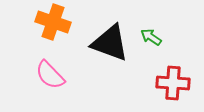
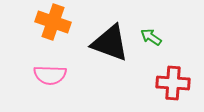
pink semicircle: rotated 44 degrees counterclockwise
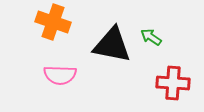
black triangle: moved 2 px right, 2 px down; rotated 9 degrees counterclockwise
pink semicircle: moved 10 px right
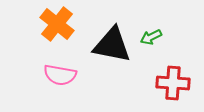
orange cross: moved 4 px right, 2 px down; rotated 20 degrees clockwise
green arrow: rotated 60 degrees counterclockwise
pink semicircle: rotated 8 degrees clockwise
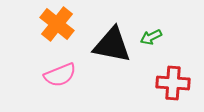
pink semicircle: rotated 32 degrees counterclockwise
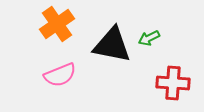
orange cross: rotated 16 degrees clockwise
green arrow: moved 2 px left, 1 px down
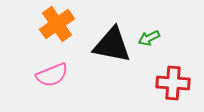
pink semicircle: moved 8 px left
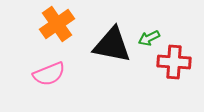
pink semicircle: moved 3 px left, 1 px up
red cross: moved 1 px right, 21 px up
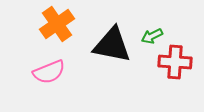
green arrow: moved 3 px right, 2 px up
red cross: moved 1 px right
pink semicircle: moved 2 px up
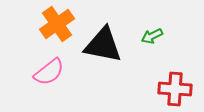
black triangle: moved 9 px left
red cross: moved 27 px down
pink semicircle: rotated 16 degrees counterclockwise
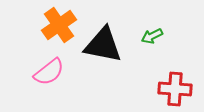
orange cross: moved 2 px right, 1 px down
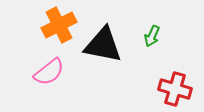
orange cross: rotated 8 degrees clockwise
green arrow: rotated 40 degrees counterclockwise
red cross: rotated 12 degrees clockwise
